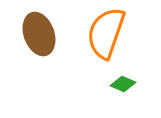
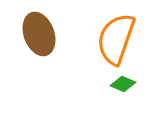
orange semicircle: moved 10 px right, 6 px down
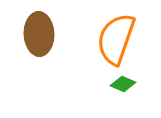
brown ellipse: rotated 18 degrees clockwise
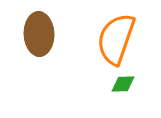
green diamond: rotated 25 degrees counterclockwise
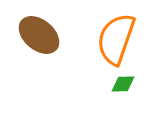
brown ellipse: moved 1 px down; rotated 48 degrees counterclockwise
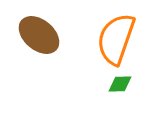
green diamond: moved 3 px left
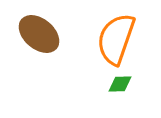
brown ellipse: moved 1 px up
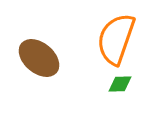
brown ellipse: moved 24 px down
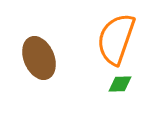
brown ellipse: rotated 27 degrees clockwise
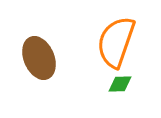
orange semicircle: moved 3 px down
